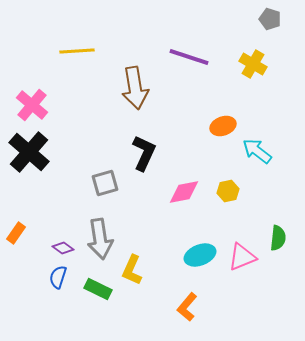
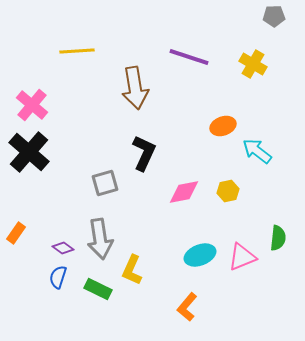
gray pentagon: moved 4 px right, 3 px up; rotated 20 degrees counterclockwise
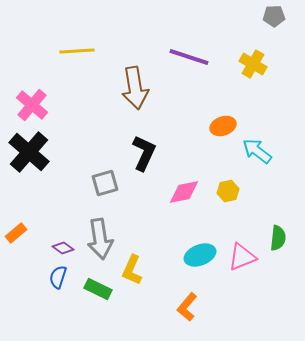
orange rectangle: rotated 15 degrees clockwise
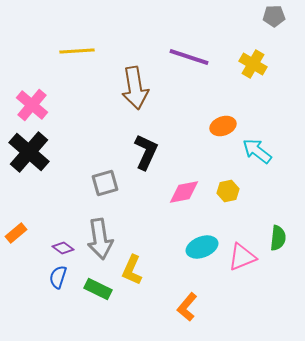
black L-shape: moved 2 px right, 1 px up
cyan ellipse: moved 2 px right, 8 px up
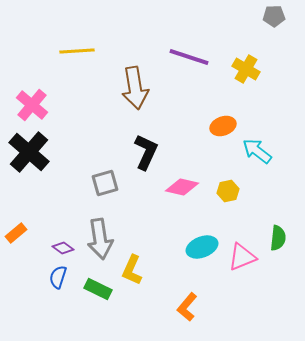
yellow cross: moved 7 px left, 5 px down
pink diamond: moved 2 px left, 5 px up; rotated 24 degrees clockwise
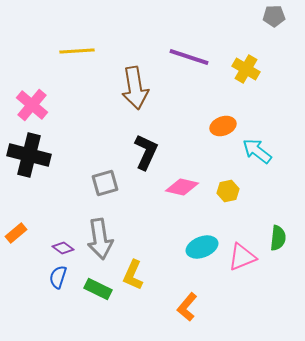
black cross: moved 3 px down; rotated 27 degrees counterclockwise
yellow L-shape: moved 1 px right, 5 px down
